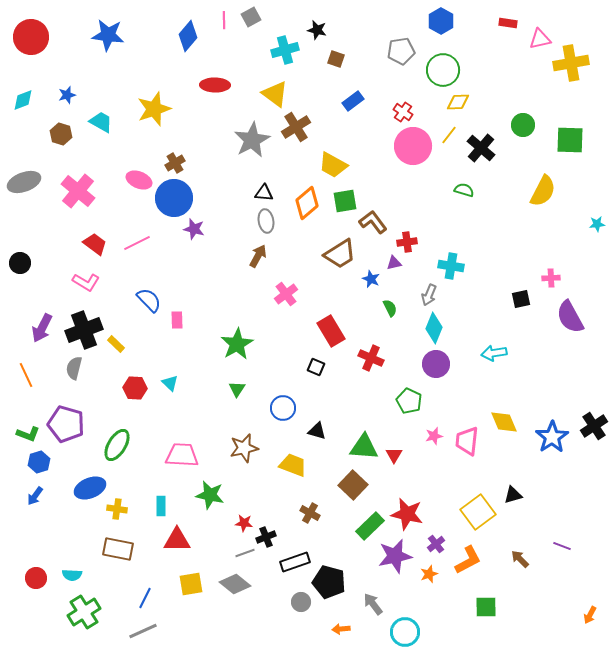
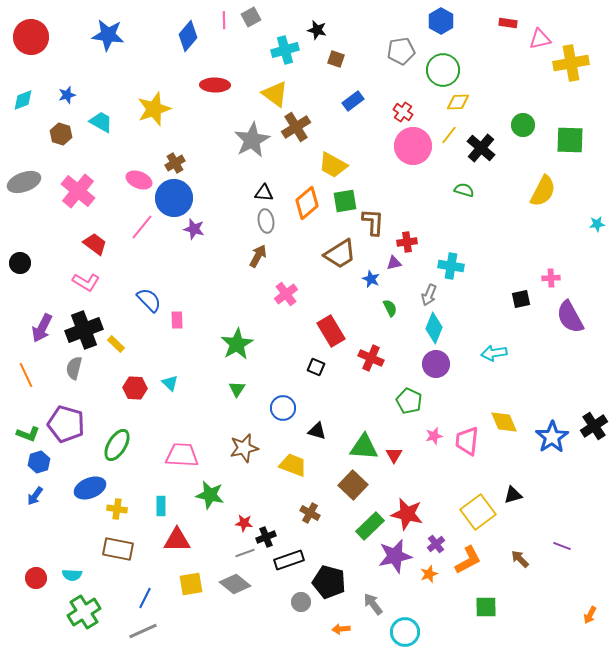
brown L-shape at (373, 222): rotated 40 degrees clockwise
pink line at (137, 243): moved 5 px right, 16 px up; rotated 24 degrees counterclockwise
black rectangle at (295, 562): moved 6 px left, 2 px up
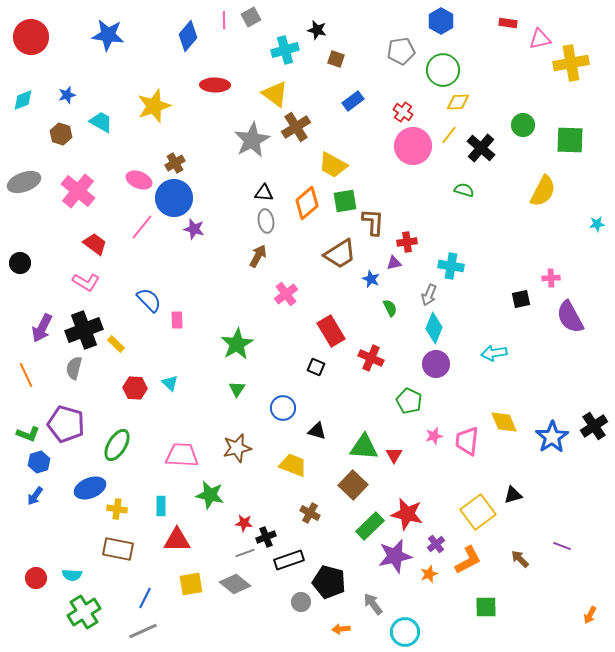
yellow star at (154, 109): moved 3 px up
brown star at (244, 448): moved 7 px left
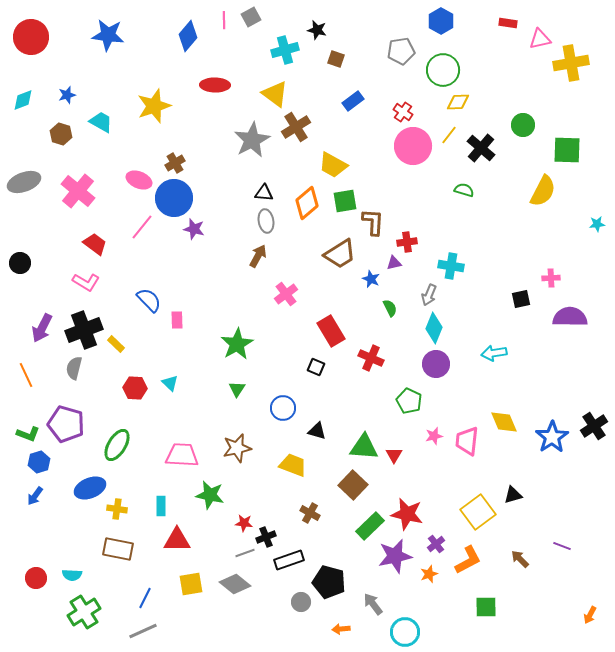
green square at (570, 140): moved 3 px left, 10 px down
purple semicircle at (570, 317): rotated 120 degrees clockwise
